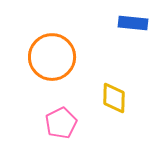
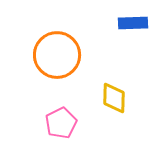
blue rectangle: rotated 8 degrees counterclockwise
orange circle: moved 5 px right, 2 px up
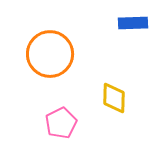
orange circle: moved 7 px left, 1 px up
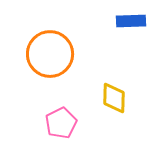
blue rectangle: moved 2 px left, 2 px up
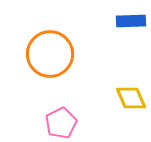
yellow diamond: moved 17 px right; rotated 24 degrees counterclockwise
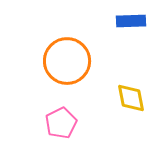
orange circle: moved 17 px right, 7 px down
yellow diamond: rotated 12 degrees clockwise
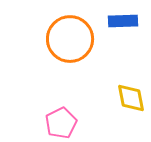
blue rectangle: moved 8 px left
orange circle: moved 3 px right, 22 px up
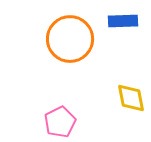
pink pentagon: moved 1 px left, 1 px up
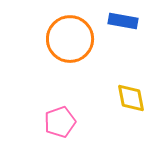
blue rectangle: rotated 12 degrees clockwise
pink pentagon: rotated 8 degrees clockwise
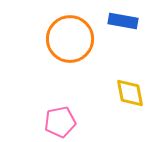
yellow diamond: moved 1 px left, 5 px up
pink pentagon: rotated 8 degrees clockwise
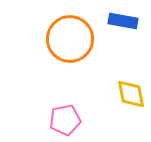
yellow diamond: moved 1 px right, 1 px down
pink pentagon: moved 5 px right, 2 px up
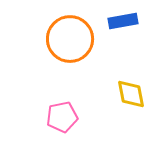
blue rectangle: rotated 20 degrees counterclockwise
pink pentagon: moved 3 px left, 3 px up
